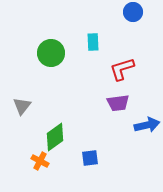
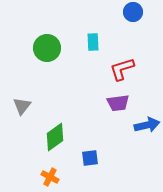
green circle: moved 4 px left, 5 px up
orange cross: moved 10 px right, 16 px down
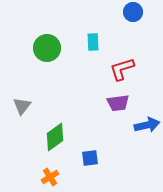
orange cross: rotated 30 degrees clockwise
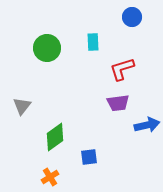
blue circle: moved 1 px left, 5 px down
blue square: moved 1 px left, 1 px up
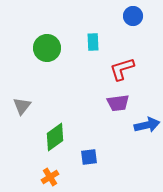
blue circle: moved 1 px right, 1 px up
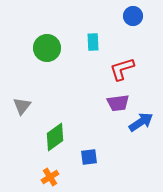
blue arrow: moved 6 px left, 3 px up; rotated 20 degrees counterclockwise
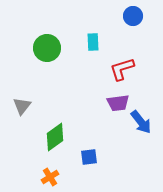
blue arrow: rotated 85 degrees clockwise
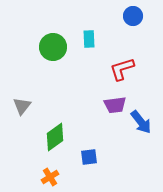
cyan rectangle: moved 4 px left, 3 px up
green circle: moved 6 px right, 1 px up
purple trapezoid: moved 3 px left, 2 px down
